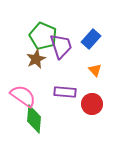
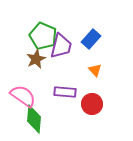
purple trapezoid: rotated 32 degrees clockwise
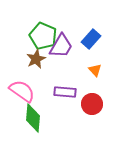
purple trapezoid: rotated 16 degrees clockwise
pink semicircle: moved 1 px left, 5 px up
green diamond: moved 1 px left, 1 px up
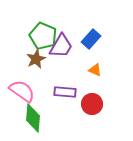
orange triangle: rotated 24 degrees counterclockwise
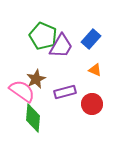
brown star: moved 20 px down
purple rectangle: rotated 20 degrees counterclockwise
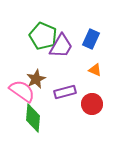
blue rectangle: rotated 18 degrees counterclockwise
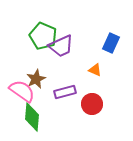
blue rectangle: moved 20 px right, 4 px down
purple trapezoid: rotated 36 degrees clockwise
green diamond: moved 1 px left, 1 px up
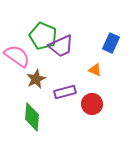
pink semicircle: moved 5 px left, 35 px up
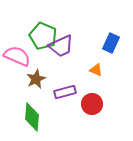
pink semicircle: rotated 12 degrees counterclockwise
orange triangle: moved 1 px right
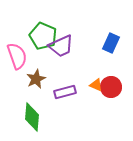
pink semicircle: rotated 48 degrees clockwise
orange triangle: moved 15 px down
red circle: moved 19 px right, 17 px up
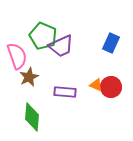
brown star: moved 7 px left, 2 px up
purple rectangle: rotated 20 degrees clockwise
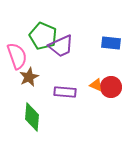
blue rectangle: rotated 72 degrees clockwise
